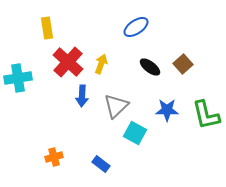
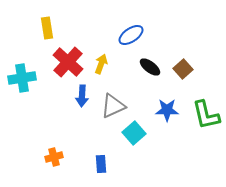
blue ellipse: moved 5 px left, 8 px down
brown square: moved 5 px down
cyan cross: moved 4 px right
gray triangle: moved 3 px left; rotated 20 degrees clockwise
cyan square: moved 1 px left; rotated 20 degrees clockwise
blue rectangle: rotated 48 degrees clockwise
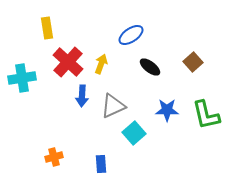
brown square: moved 10 px right, 7 px up
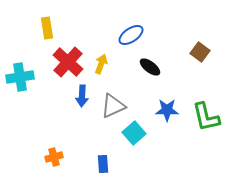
brown square: moved 7 px right, 10 px up; rotated 12 degrees counterclockwise
cyan cross: moved 2 px left, 1 px up
green L-shape: moved 2 px down
blue rectangle: moved 2 px right
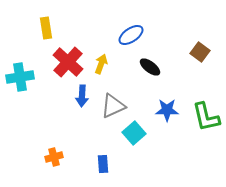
yellow rectangle: moved 1 px left
